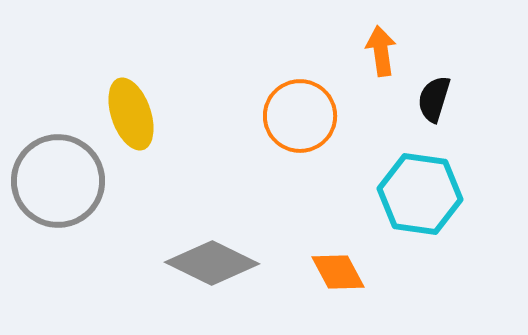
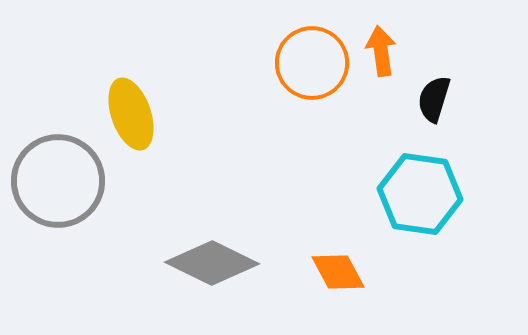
orange circle: moved 12 px right, 53 px up
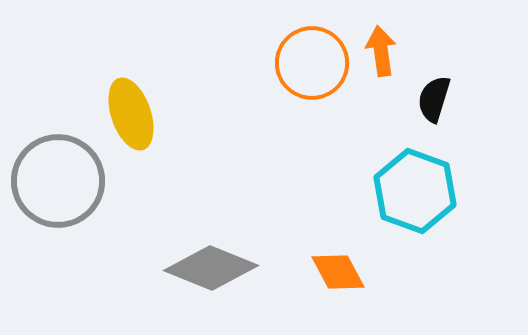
cyan hexagon: moved 5 px left, 3 px up; rotated 12 degrees clockwise
gray diamond: moved 1 px left, 5 px down; rotated 4 degrees counterclockwise
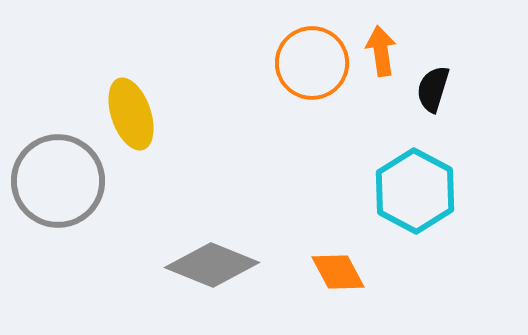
black semicircle: moved 1 px left, 10 px up
cyan hexagon: rotated 8 degrees clockwise
gray diamond: moved 1 px right, 3 px up
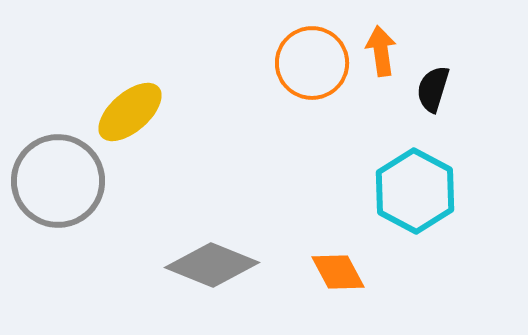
yellow ellipse: moved 1 px left, 2 px up; rotated 68 degrees clockwise
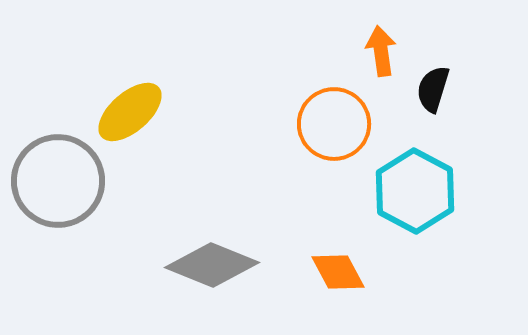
orange circle: moved 22 px right, 61 px down
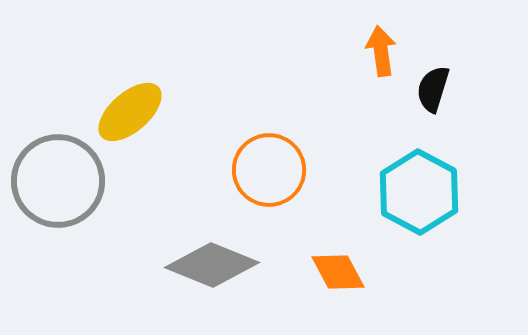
orange circle: moved 65 px left, 46 px down
cyan hexagon: moved 4 px right, 1 px down
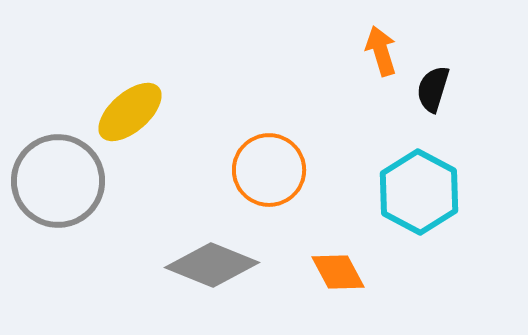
orange arrow: rotated 9 degrees counterclockwise
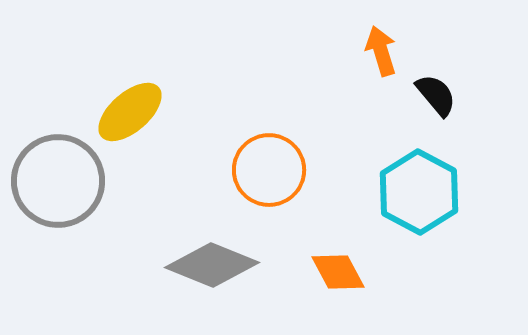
black semicircle: moved 3 px right, 6 px down; rotated 123 degrees clockwise
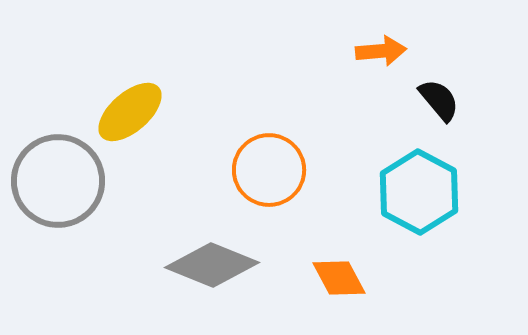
orange arrow: rotated 102 degrees clockwise
black semicircle: moved 3 px right, 5 px down
orange diamond: moved 1 px right, 6 px down
